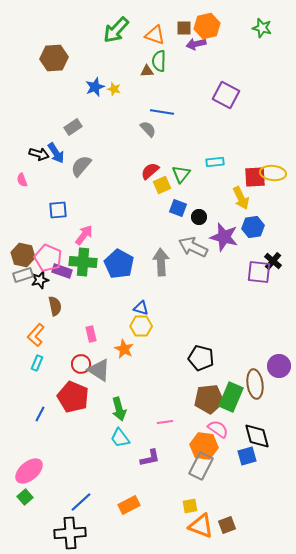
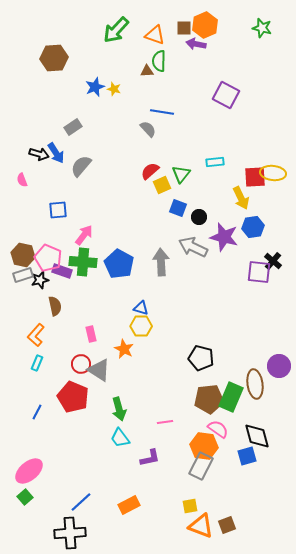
orange hexagon at (207, 26): moved 2 px left, 1 px up; rotated 10 degrees counterclockwise
purple arrow at (196, 44): rotated 24 degrees clockwise
blue line at (40, 414): moved 3 px left, 2 px up
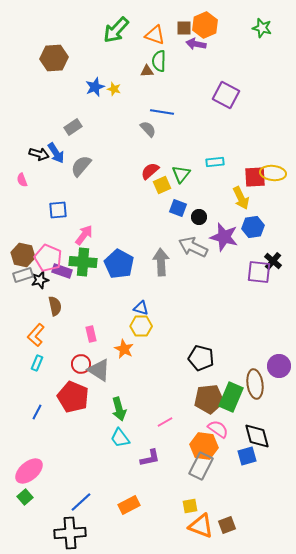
pink line at (165, 422): rotated 21 degrees counterclockwise
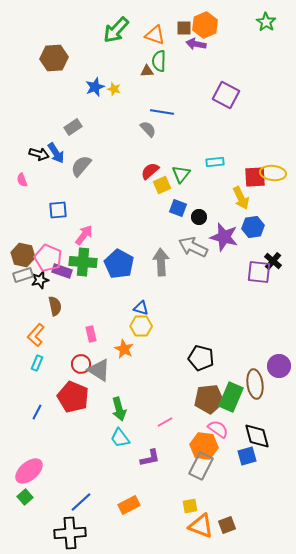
green star at (262, 28): moved 4 px right, 6 px up; rotated 18 degrees clockwise
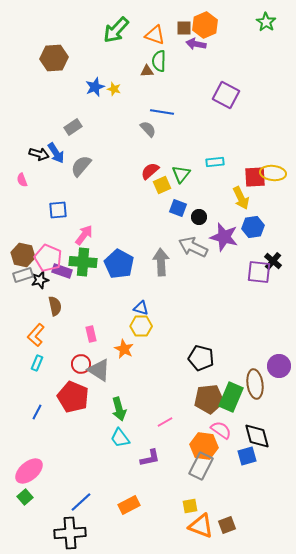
pink semicircle at (218, 429): moved 3 px right, 1 px down
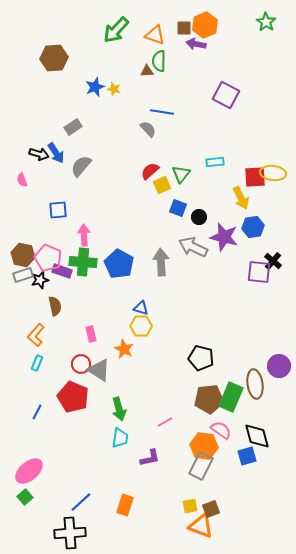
pink arrow at (84, 235): rotated 40 degrees counterclockwise
cyan trapezoid at (120, 438): rotated 135 degrees counterclockwise
orange rectangle at (129, 505): moved 4 px left; rotated 45 degrees counterclockwise
brown square at (227, 525): moved 16 px left, 16 px up
